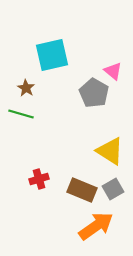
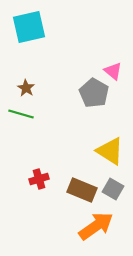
cyan square: moved 23 px left, 28 px up
gray square: rotated 30 degrees counterclockwise
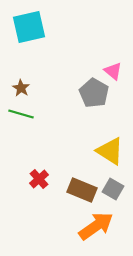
brown star: moved 5 px left
red cross: rotated 24 degrees counterclockwise
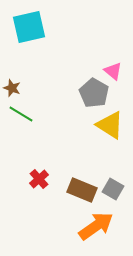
brown star: moved 9 px left; rotated 12 degrees counterclockwise
green line: rotated 15 degrees clockwise
yellow triangle: moved 26 px up
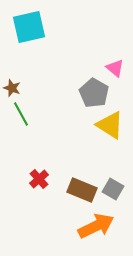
pink triangle: moved 2 px right, 3 px up
green line: rotated 30 degrees clockwise
orange arrow: rotated 9 degrees clockwise
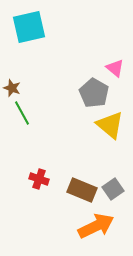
green line: moved 1 px right, 1 px up
yellow triangle: rotated 8 degrees clockwise
red cross: rotated 30 degrees counterclockwise
gray square: rotated 25 degrees clockwise
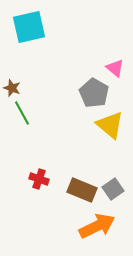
orange arrow: moved 1 px right
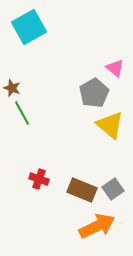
cyan square: rotated 16 degrees counterclockwise
gray pentagon: rotated 12 degrees clockwise
